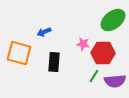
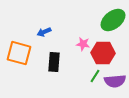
green line: moved 1 px right
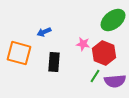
red hexagon: moved 1 px right; rotated 20 degrees clockwise
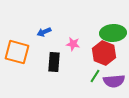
green ellipse: moved 13 px down; rotated 35 degrees clockwise
pink star: moved 10 px left
orange square: moved 2 px left, 1 px up
purple semicircle: moved 1 px left
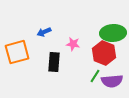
orange square: rotated 30 degrees counterclockwise
purple semicircle: moved 2 px left
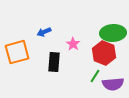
pink star: rotated 24 degrees clockwise
purple semicircle: moved 1 px right, 3 px down
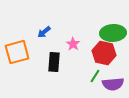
blue arrow: rotated 16 degrees counterclockwise
red hexagon: rotated 10 degrees counterclockwise
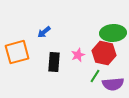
pink star: moved 5 px right, 11 px down; rotated 16 degrees clockwise
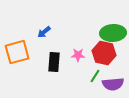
pink star: rotated 24 degrees clockwise
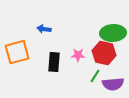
blue arrow: moved 3 px up; rotated 48 degrees clockwise
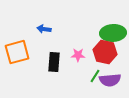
red hexagon: moved 1 px right, 1 px up
purple semicircle: moved 3 px left, 4 px up
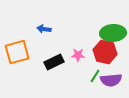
black rectangle: rotated 60 degrees clockwise
purple semicircle: moved 1 px right
